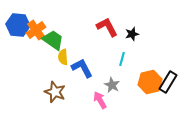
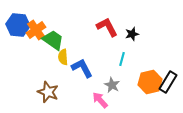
brown star: moved 7 px left
pink arrow: rotated 12 degrees counterclockwise
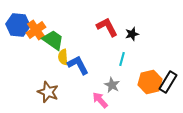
blue L-shape: moved 4 px left, 3 px up
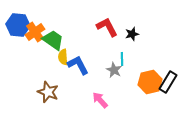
orange cross: moved 1 px left, 2 px down
cyan line: rotated 16 degrees counterclockwise
gray star: moved 2 px right, 15 px up
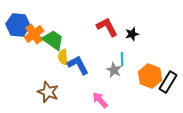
orange cross: moved 1 px left, 2 px down
orange hexagon: moved 6 px up; rotated 25 degrees counterclockwise
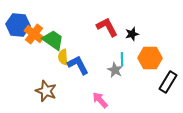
orange cross: rotated 18 degrees counterclockwise
gray star: moved 1 px right
orange hexagon: moved 18 px up; rotated 20 degrees counterclockwise
brown star: moved 2 px left, 1 px up
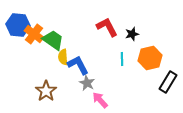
orange hexagon: rotated 15 degrees counterclockwise
gray star: moved 28 px left, 13 px down
brown star: rotated 15 degrees clockwise
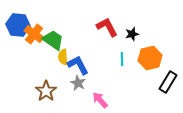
gray star: moved 9 px left
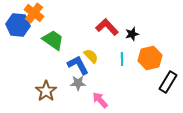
red L-shape: rotated 15 degrees counterclockwise
orange cross: moved 21 px up
yellow semicircle: moved 28 px right, 1 px up; rotated 140 degrees clockwise
gray star: rotated 28 degrees counterclockwise
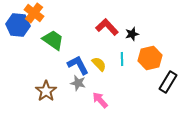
yellow semicircle: moved 8 px right, 8 px down
gray star: rotated 14 degrees clockwise
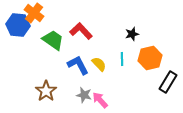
red L-shape: moved 26 px left, 4 px down
gray star: moved 6 px right, 12 px down
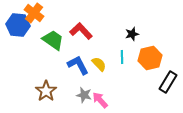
cyan line: moved 2 px up
